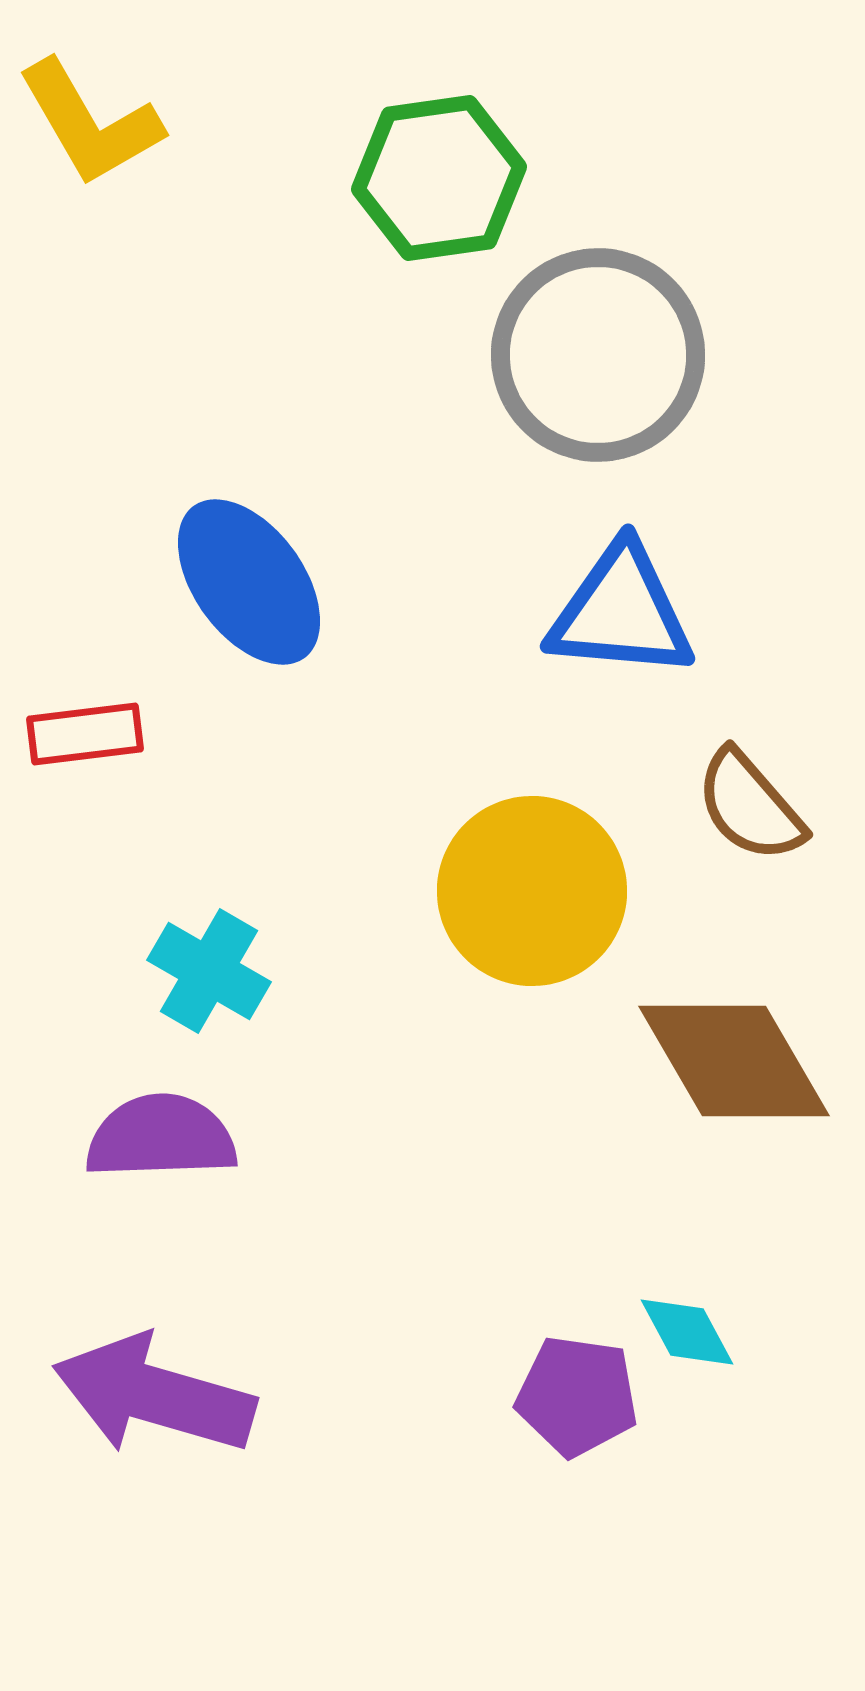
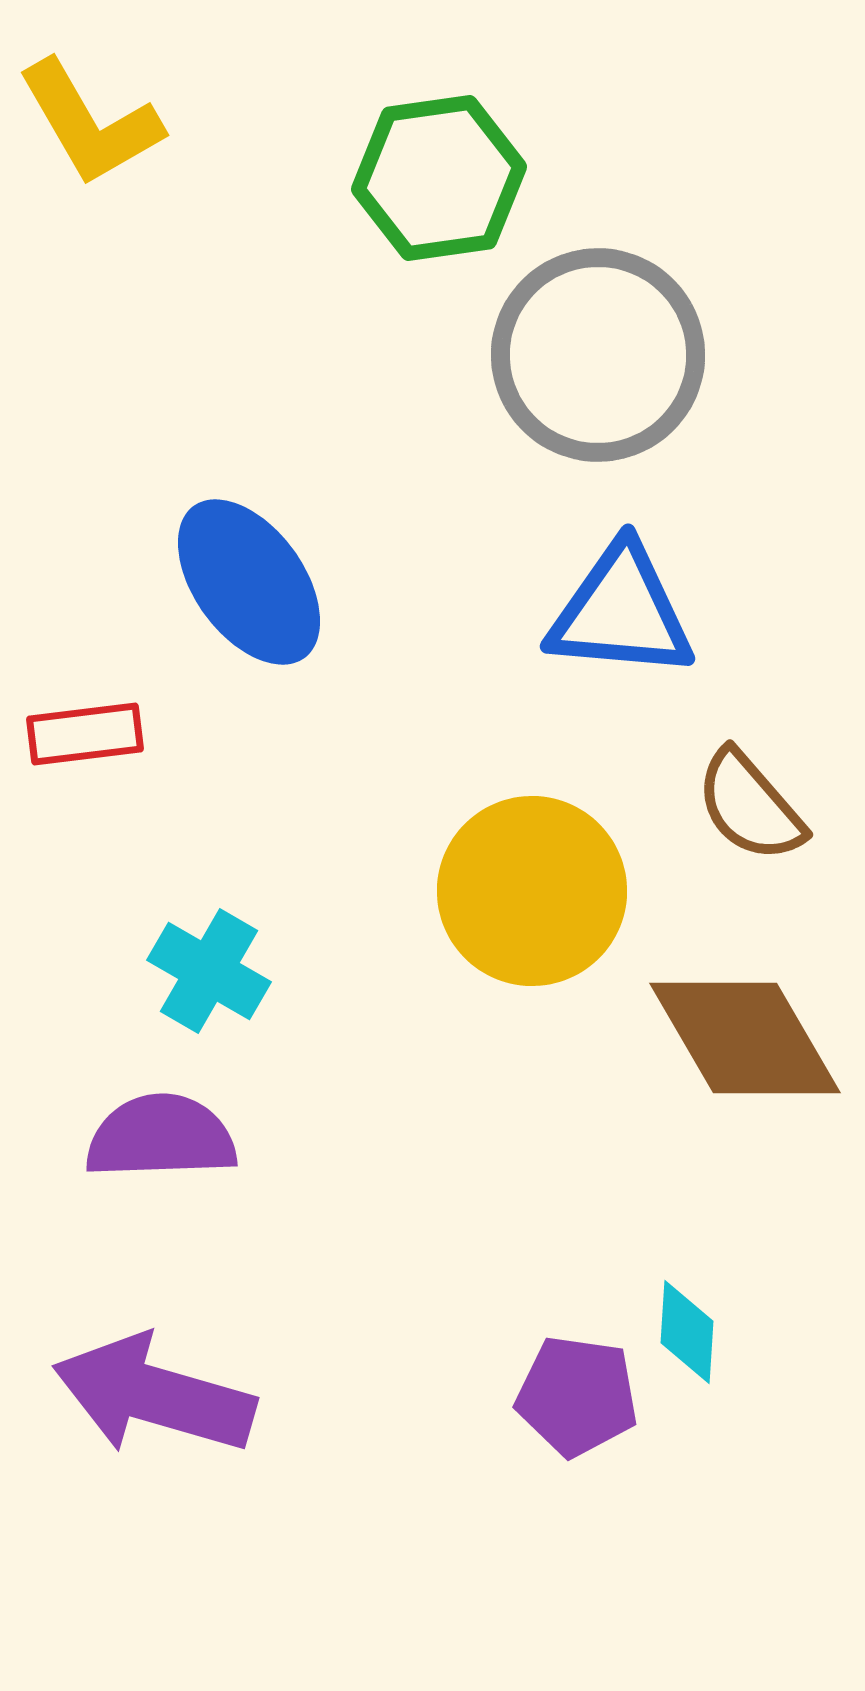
brown diamond: moved 11 px right, 23 px up
cyan diamond: rotated 32 degrees clockwise
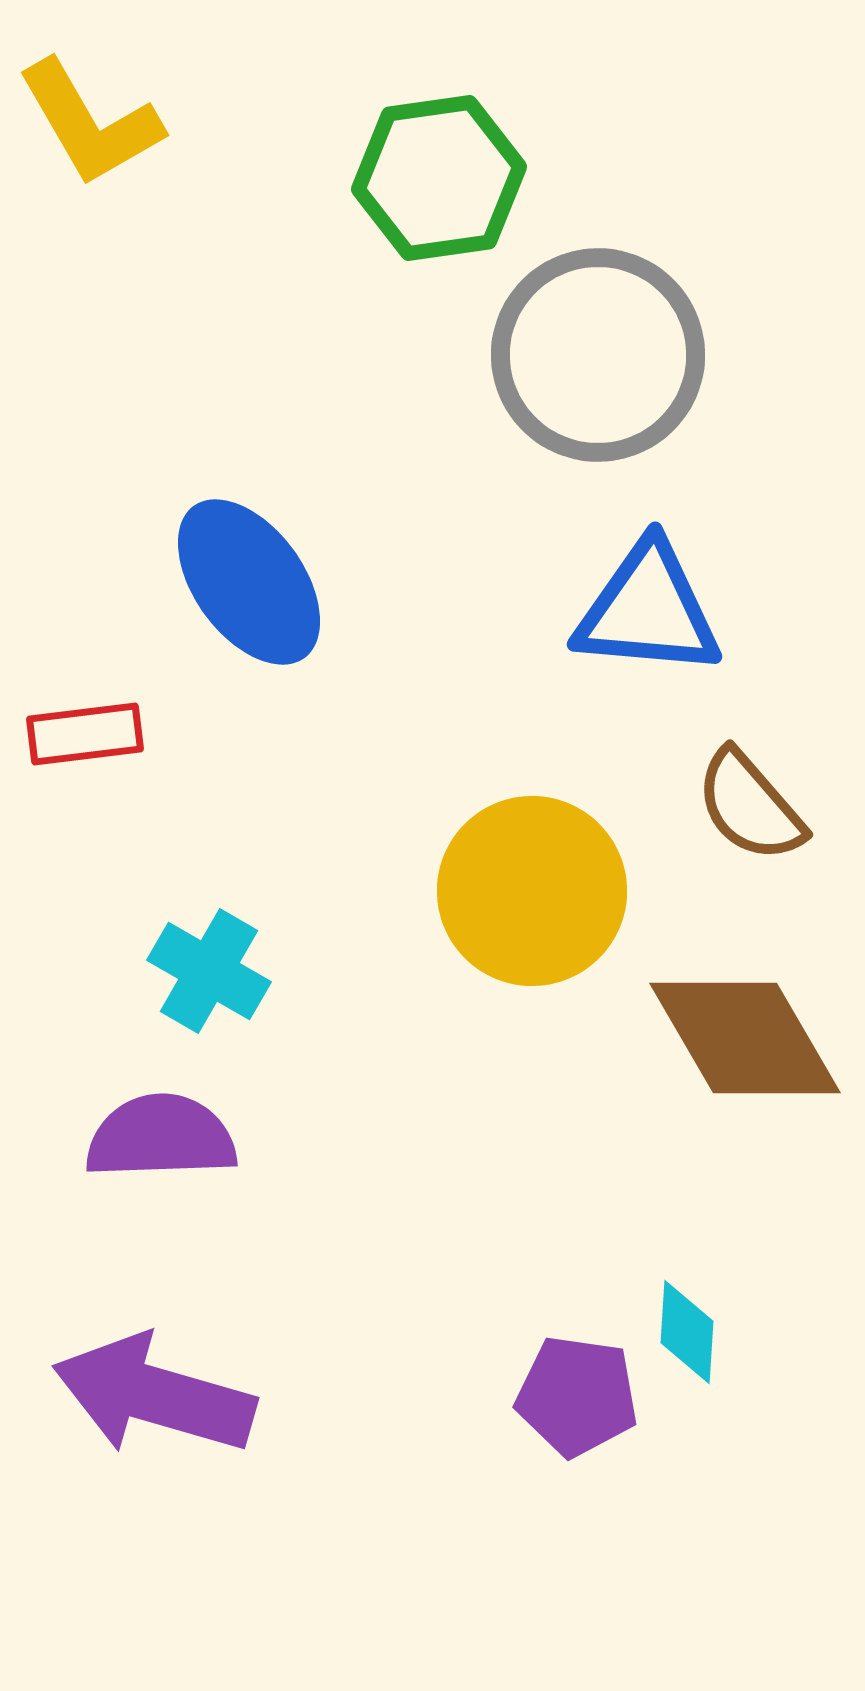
blue triangle: moved 27 px right, 2 px up
